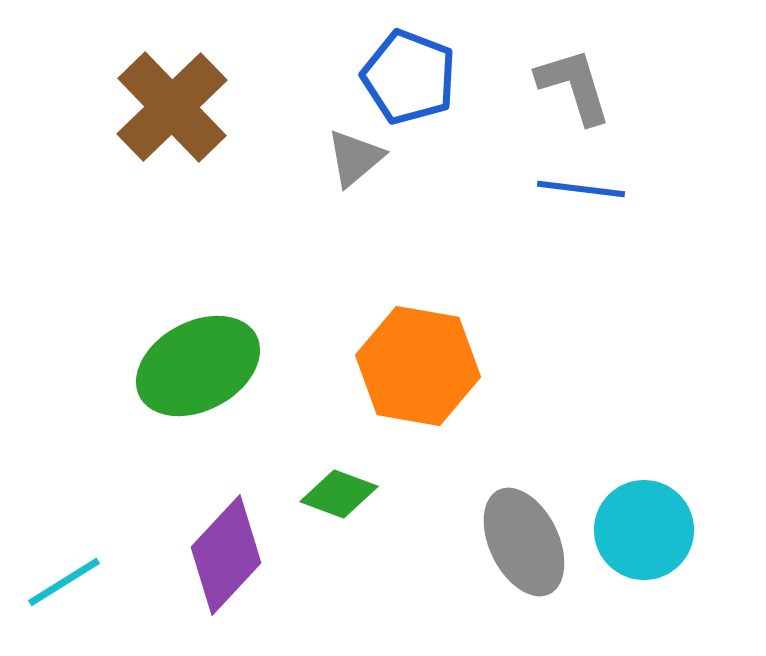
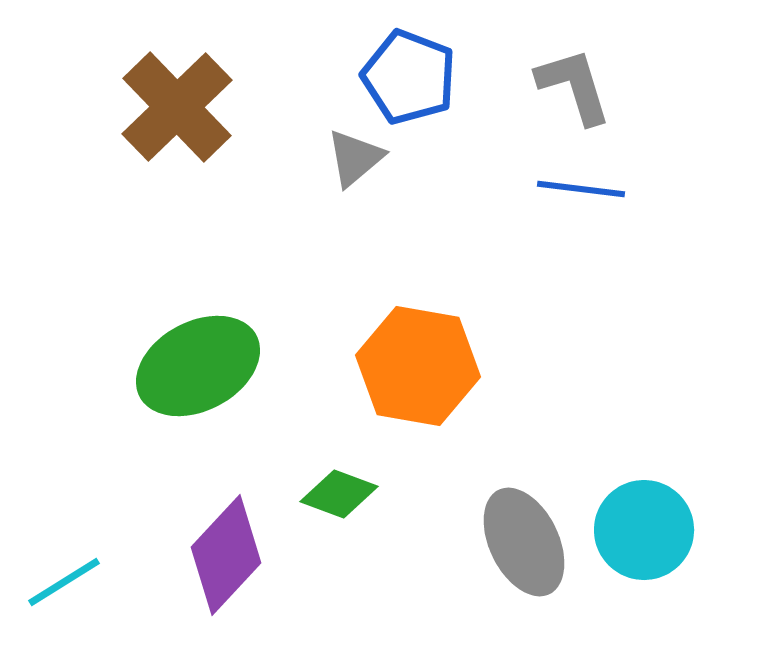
brown cross: moved 5 px right
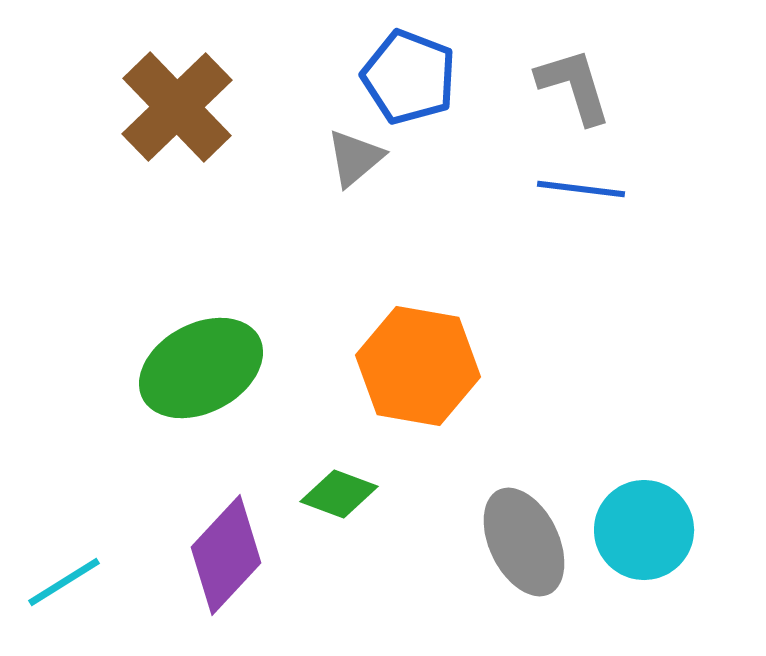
green ellipse: moved 3 px right, 2 px down
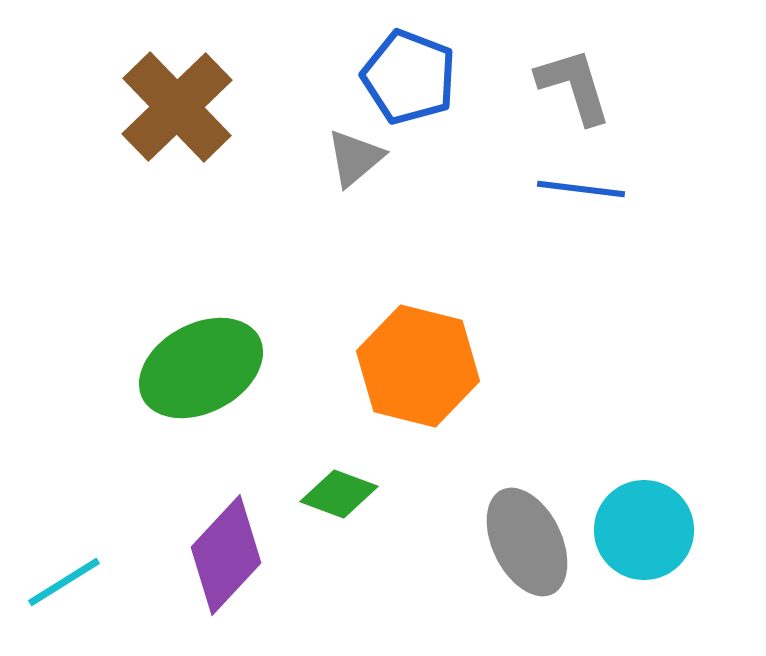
orange hexagon: rotated 4 degrees clockwise
gray ellipse: moved 3 px right
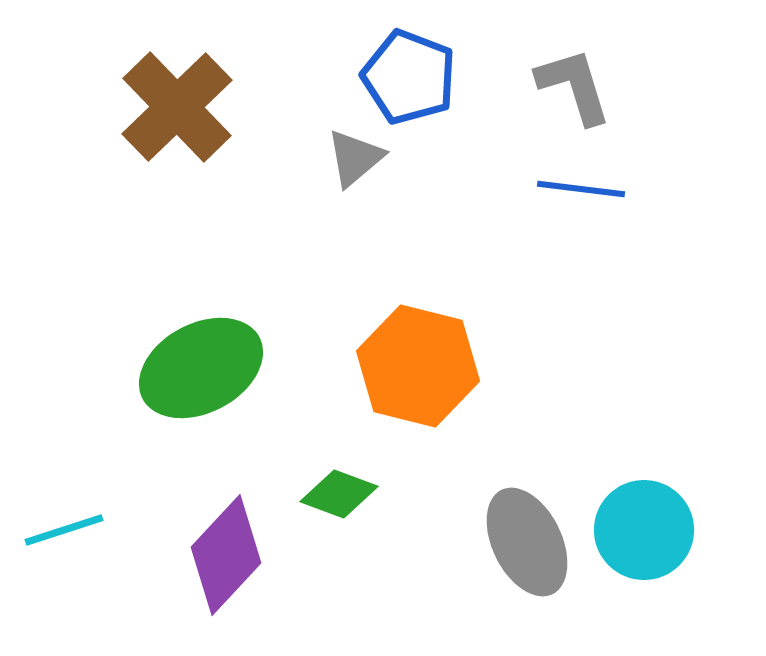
cyan line: moved 52 px up; rotated 14 degrees clockwise
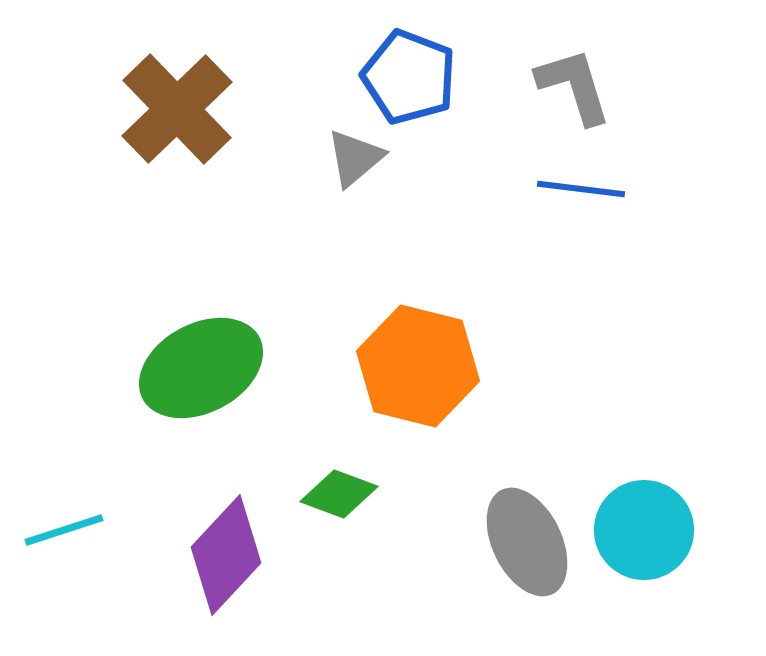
brown cross: moved 2 px down
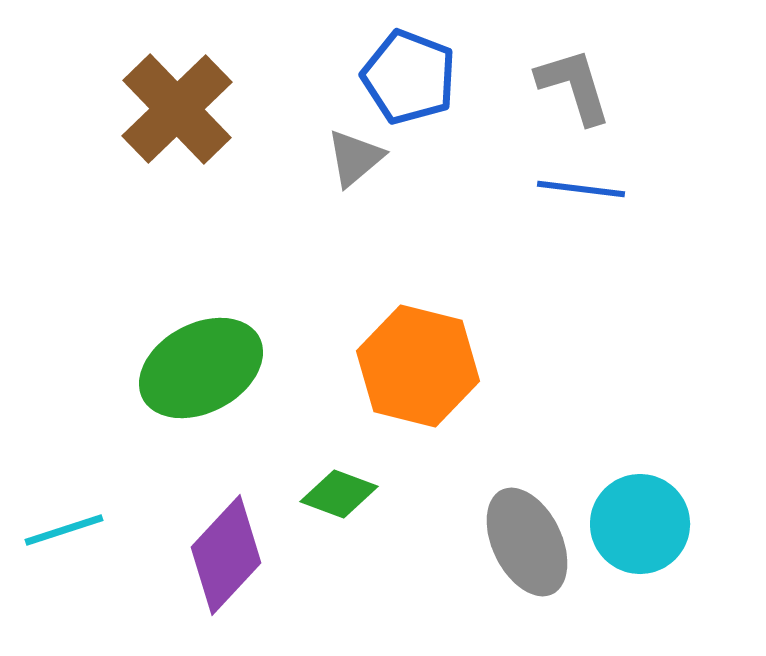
cyan circle: moved 4 px left, 6 px up
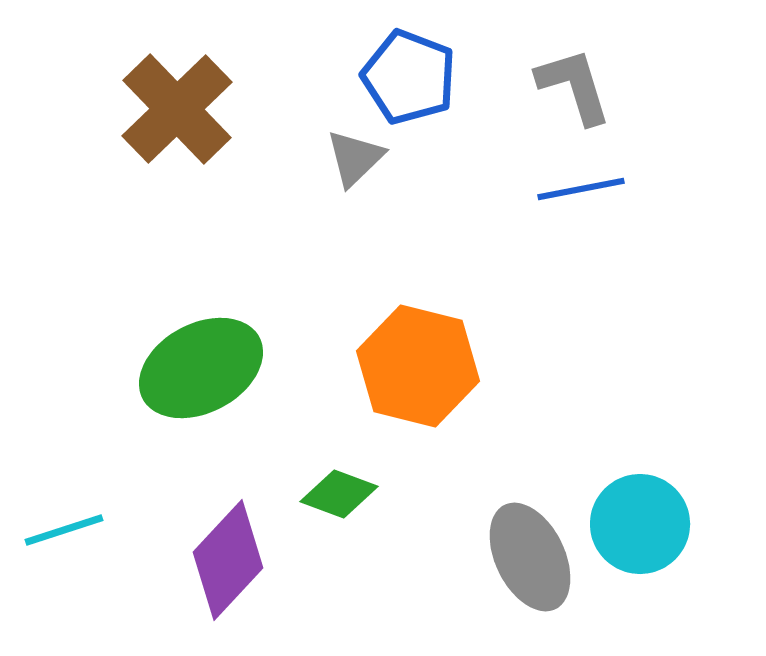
gray triangle: rotated 4 degrees counterclockwise
blue line: rotated 18 degrees counterclockwise
gray ellipse: moved 3 px right, 15 px down
purple diamond: moved 2 px right, 5 px down
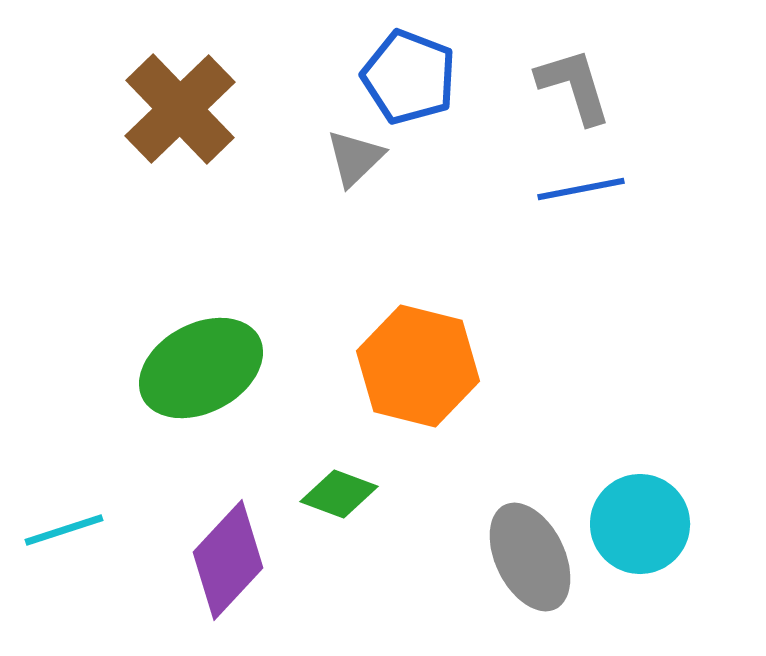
brown cross: moved 3 px right
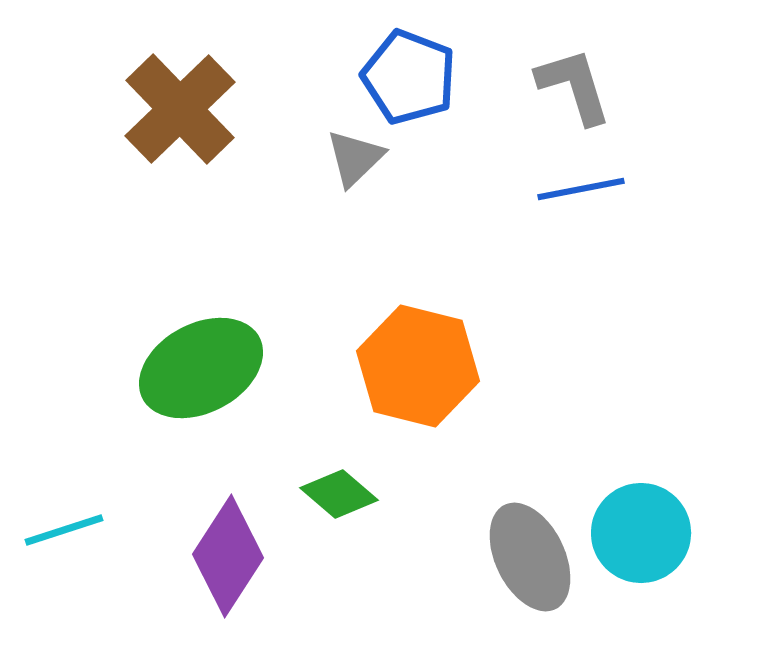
green diamond: rotated 20 degrees clockwise
cyan circle: moved 1 px right, 9 px down
purple diamond: moved 4 px up; rotated 10 degrees counterclockwise
